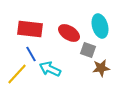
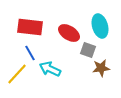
red rectangle: moved 2 px up
blue line: moved 1 px left, 1 px up
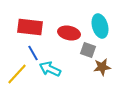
red ellipse: rotated 20 degrees counterclockwise
blue line: moved 3 px right
brown star: moved 1 px right, 1 px up
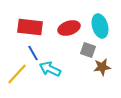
red ellipse: moved 5 px up; rotated 30 degrees counterclockwise
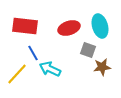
red rectangle: moved 5 px left, 1 px up
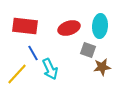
cyan ellipse: rotated 20 degrees clockwise
cyan arrow: rotated 140 degrees counterclockwise
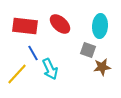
red ellipse: moved 9 px left, 4 px up; rotated 60 degrees clockwise
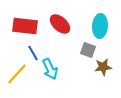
brown star: moved 1 px right
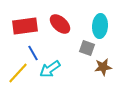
red rectangle: rotated 15 degrees counterclockwise
gray square: moved 1 px left, 2 px up
cyan arrow: rotated 80 degrees clockwise
yellow line: moved 1 px right, 1 px up
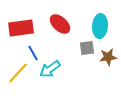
red rectangle: moved 4 px left, 2 px down
gray square: rotated 28 degrees counterclockwise
brown star: moved 5 px right, 10 px up
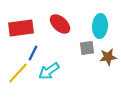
blue line: rotated 56 degrees clockwise
cyan arrow: moved 1 px left, 2 px down
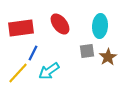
red ellipse: rotated 10 degrees clockwise
gray square: moved 3 px down
brown star: rotated 24 degrees counterclockwise
